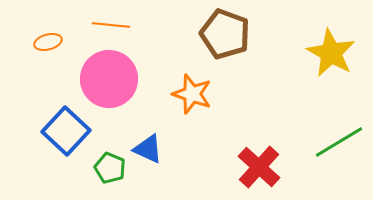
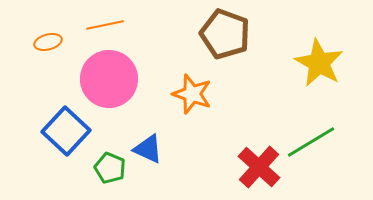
orange line: moved 6 px left; rotated 18 degrees counterclockwise
yellow star: moved 12 px left, 10 px down
green line: moved 28 px left
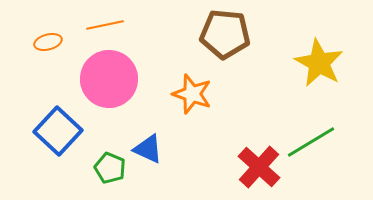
brown pentagon: rotated 15 degrees counterclockwise
blue square: moved 8 px left
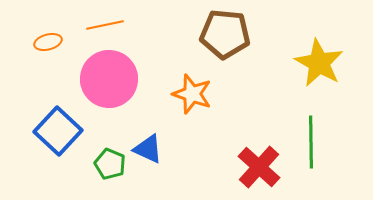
green line: rotated 60 degrees counterclockwise
green pentagon: moved 4 px up
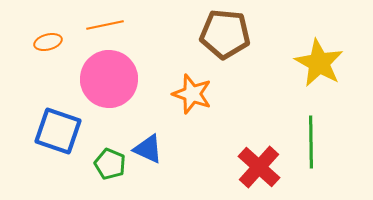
blue square: rotated 24 degrees counterclockwise
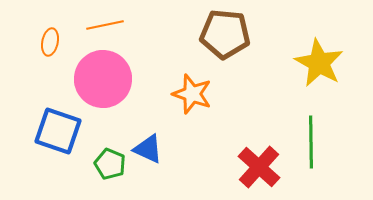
orange ellipse: moved 2 px right; rotated 64 degrees counterclockwise
pink circle: moved 6 px left
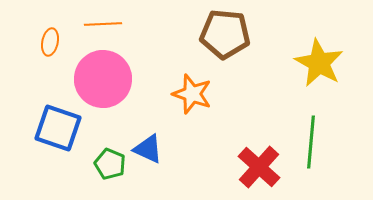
orange line: moved 2 px left, 1 px up; rotated 9 degrees clockwise
blue square: moved 3 px up
green line: rotated 6 degrees clockwise
